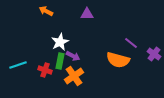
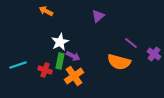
purple triangle: moved 11 px right, 2 px down; rotated 40 degrees counterclockwise
orange semicircle: moved 1 px right, 2 px down
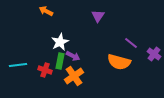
purple triangle: rotated 16 degrees counterclockwise
cyan line: rotated 12 degrees clockwise
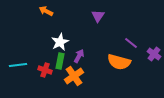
purple arrow: moved 6 px right; rotated 88 degrees counterclockwise
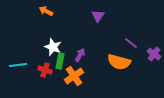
white star: moved 7 px left, 5 px down; rotated 24 degrees counterclockwise
purple arrow: moved 1 px right, 1 px up
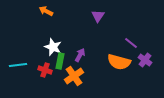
purple cross: moved 9 px left, 6 px down
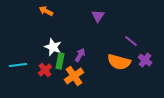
purple line: moved 2 px up
red cross: rotated 32 degrees clockwise
